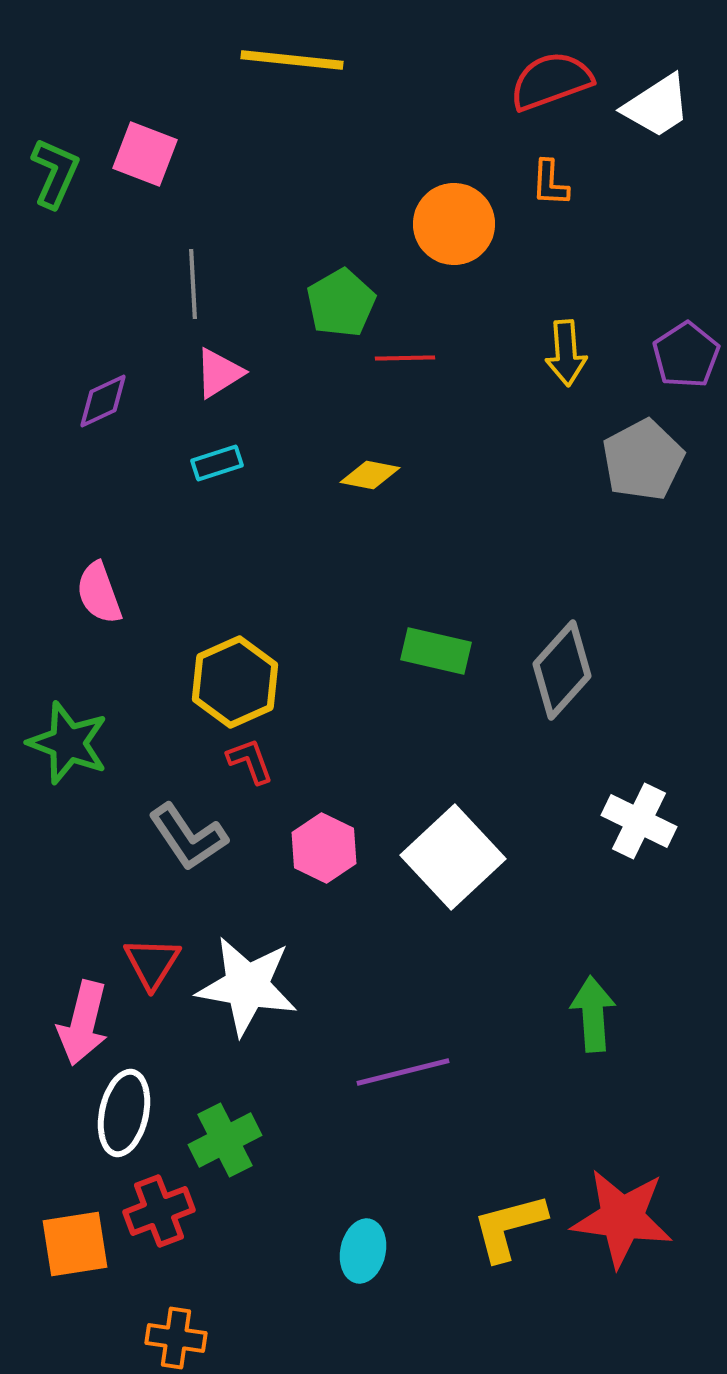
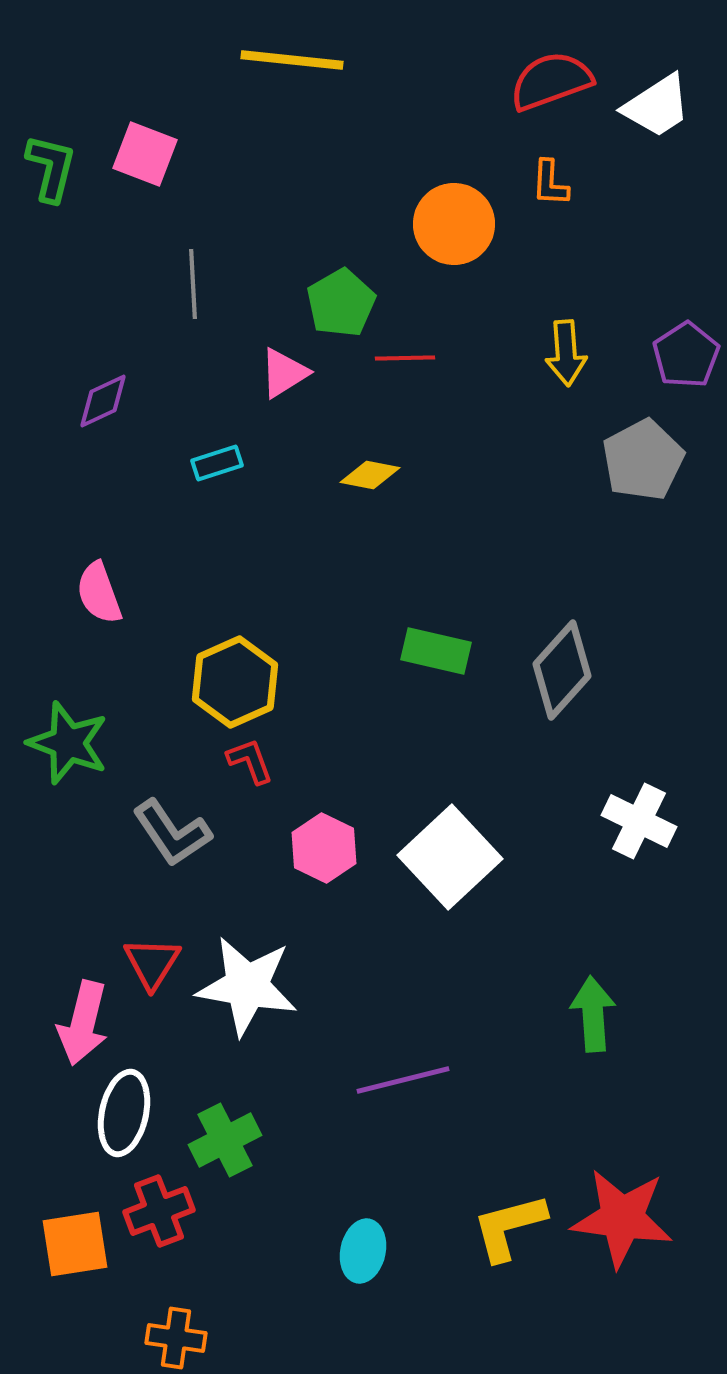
green L-shape: moved 4 px left, 5 px up; rotated 10 degrees counterclockwise
pink triangle: moved 65 px right
gray L-shape: moved 16 px left, 4 px up
white square: moved 3 px left
purple line: moved 8 px down
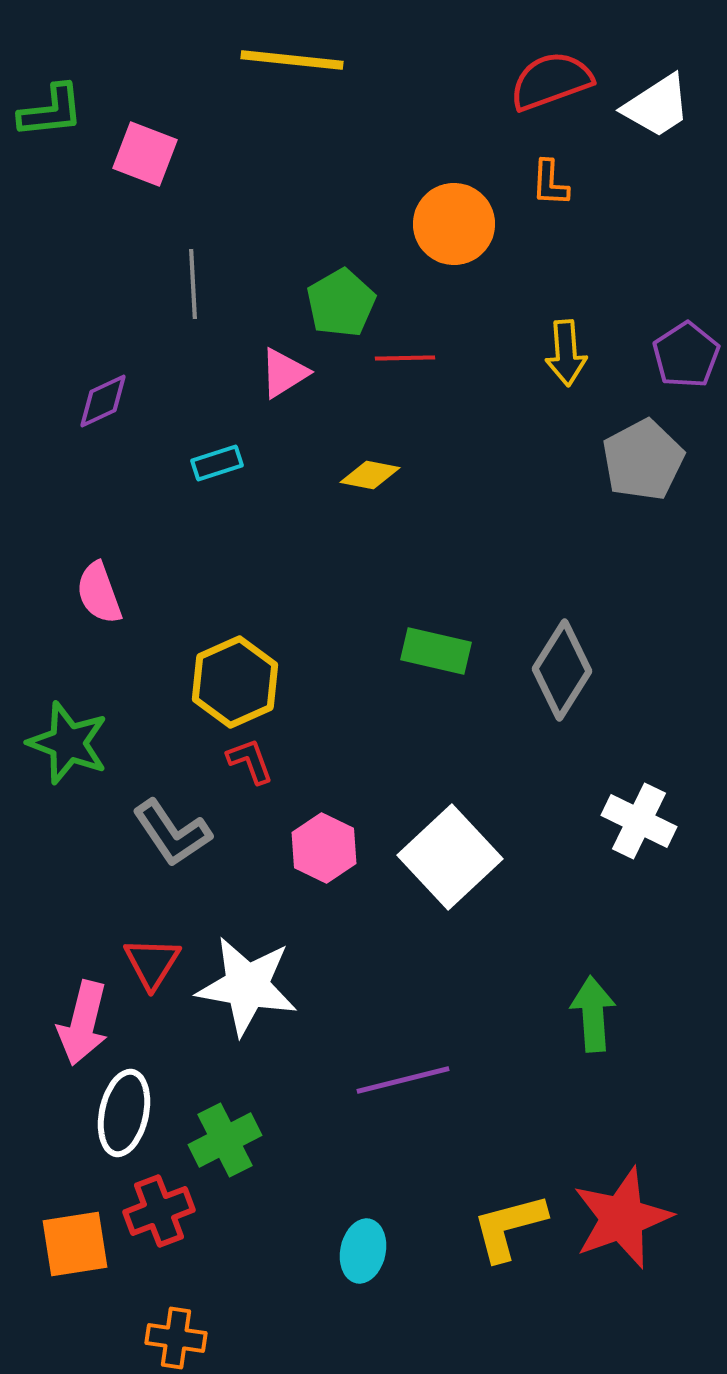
green L-shape: moved 57 px up; rotated 70 degrees clockwise
gray diamond: rotated 10 degrees counterclockwise
red star: rotated 28 degrees counterclockwise
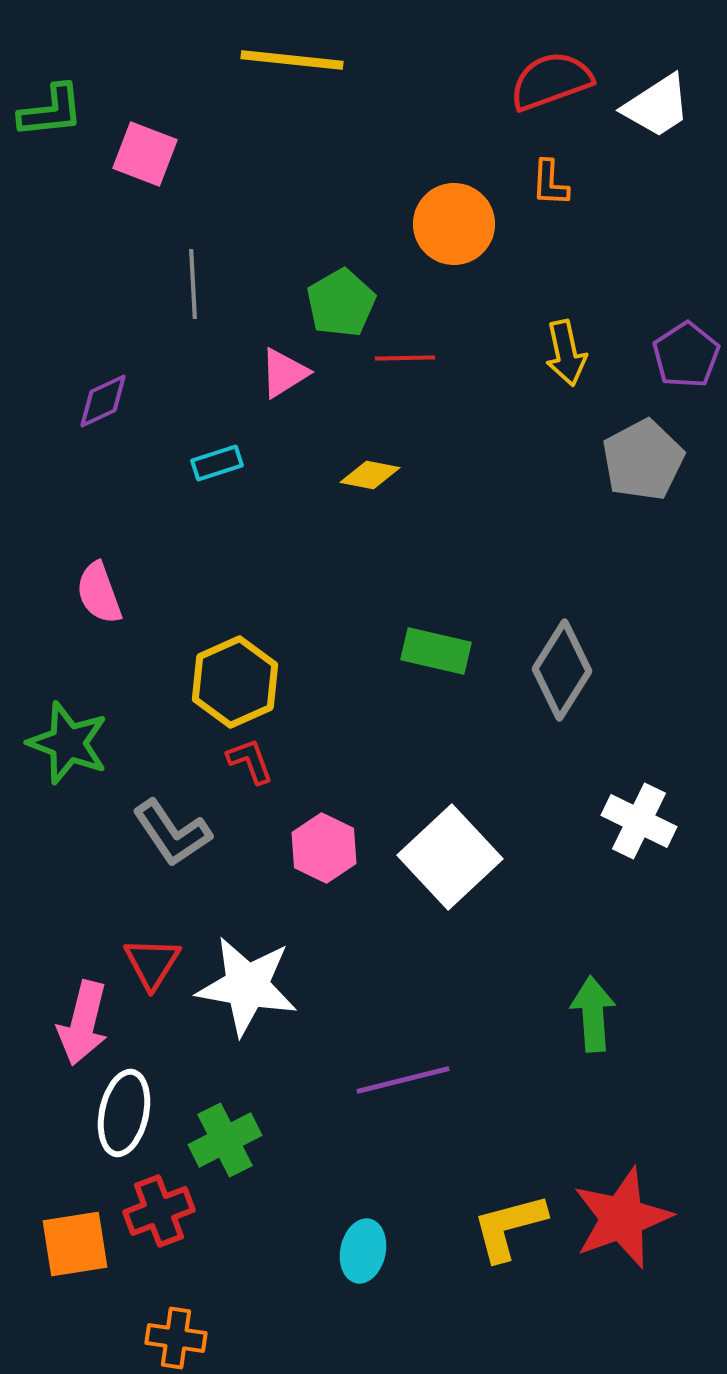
yellow arrow: rotated 8 degrees counterclockwise
